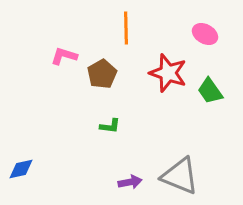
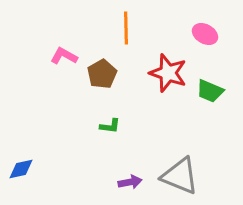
pink L-shape: rotated 12 degrees clockwise
green trapezoid: rotated 32 degrees counterclockwise
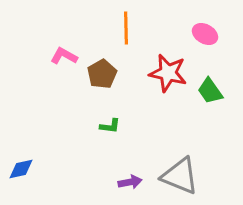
red star: rotated 6 degrees counterclockwise
green trapezoid: rotated 32 degrees clockwise
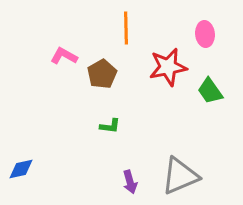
pink ellipse: rotated 55 degrees clockwise
red star: moved 6 px up; rotated 24 degrees counterclockwise
gray triangle: rotated 45 degrees counterclockwise
purple arrow: rotated 85 degrees clockwise
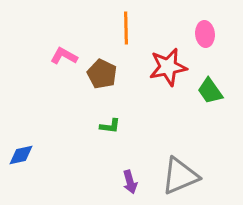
brown pentagon: rotated 16 degrees counterclockwise
blue diamond: moved 14 px up
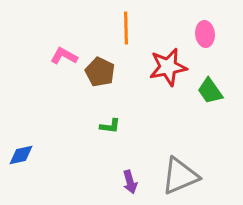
brown pentagon: moved 2 px left, 2 px up
